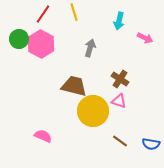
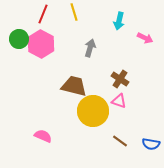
red line: rotated 12 degrees counterclockwise
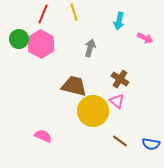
pink triangle: moved 2 px left; rotated 21 degrees clockwise
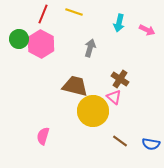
yellow line: rotated 54 degrees counterclockwise
cyan arrow: moved 2 px down
pink arrow: moved 2 px right, 8 px up
brown trapezoid: moved 1 px right
pink triangle: moved 3 px left, 4 px up
pink semicircle: rotated 96 degrees counterclockwise
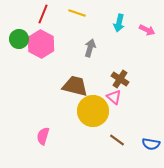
yellow line: moved 3 px right, 1 px down
brown line: moved 3 px left, 1 px up
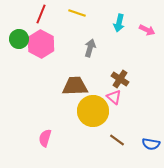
red line: moved 2 px left
brown trapezoid: rotated 16 degrees counterclockwise
pink semicircle: moved 2 px right, 2 px down
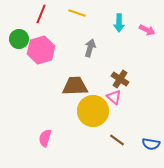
cyan arrow: rotated 12 degrees counterclockwise
pink hexagon: moved 6 px down; rotated 16 degrees clockwise
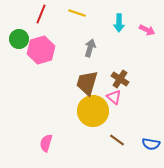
brown trapezoid: moved 12 px right, 3 px up; rotated 72 degrees counterclockwise
pink semicircle: moved 1 px right, 5 px down
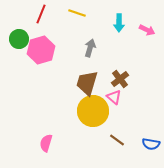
brown cross: rotated 18 degrees clockwise
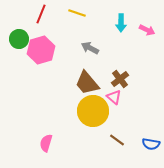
cyan arrow: moved 2 px right
gray arrow: rotated 78 degrees counterclockwise
brown trapezoid: rotated 56 degrees counterclockwise
